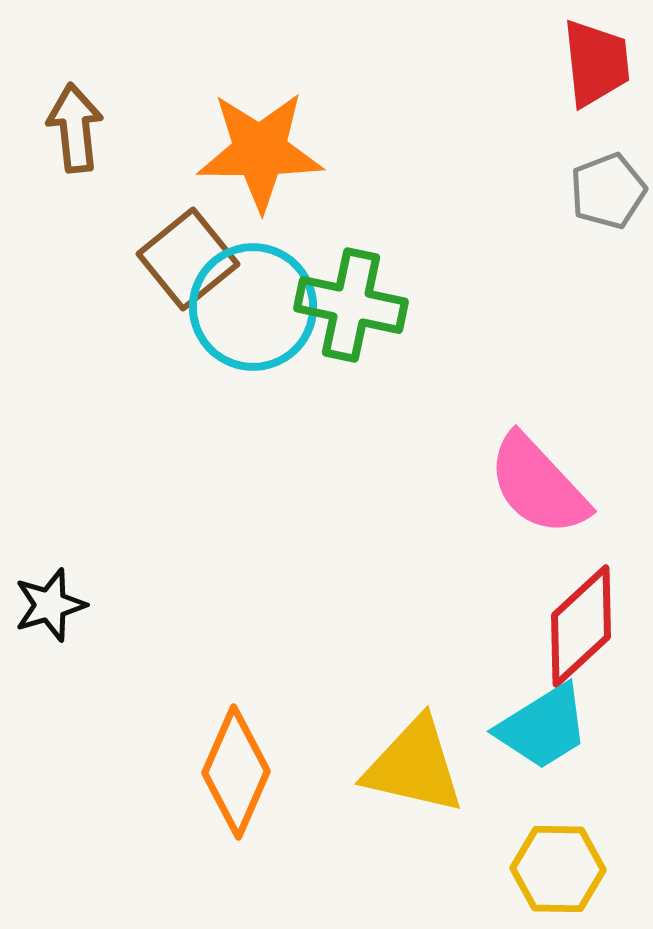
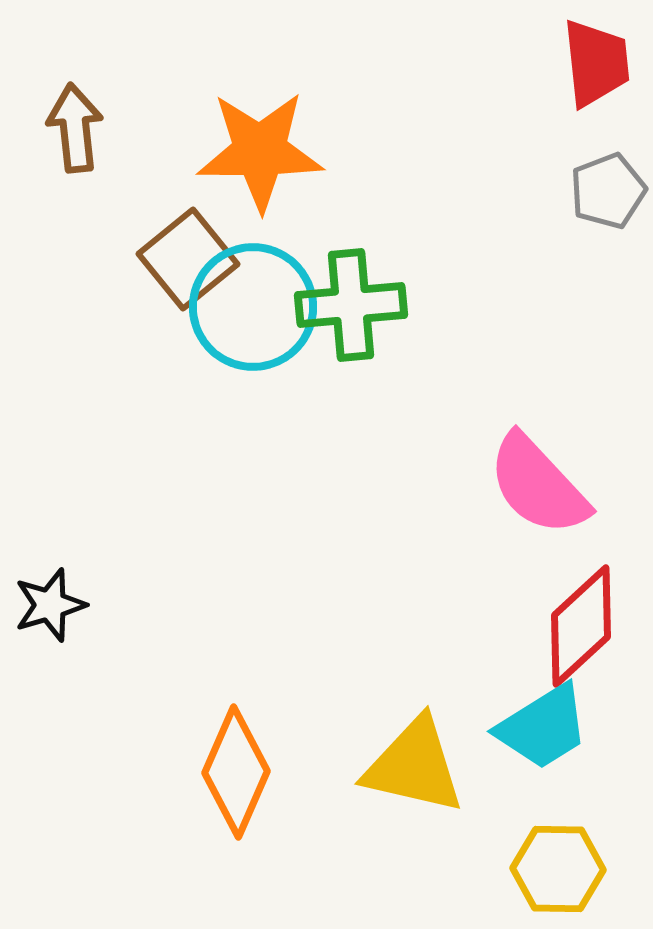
green cross: rotated 17 degrees counterclockwise
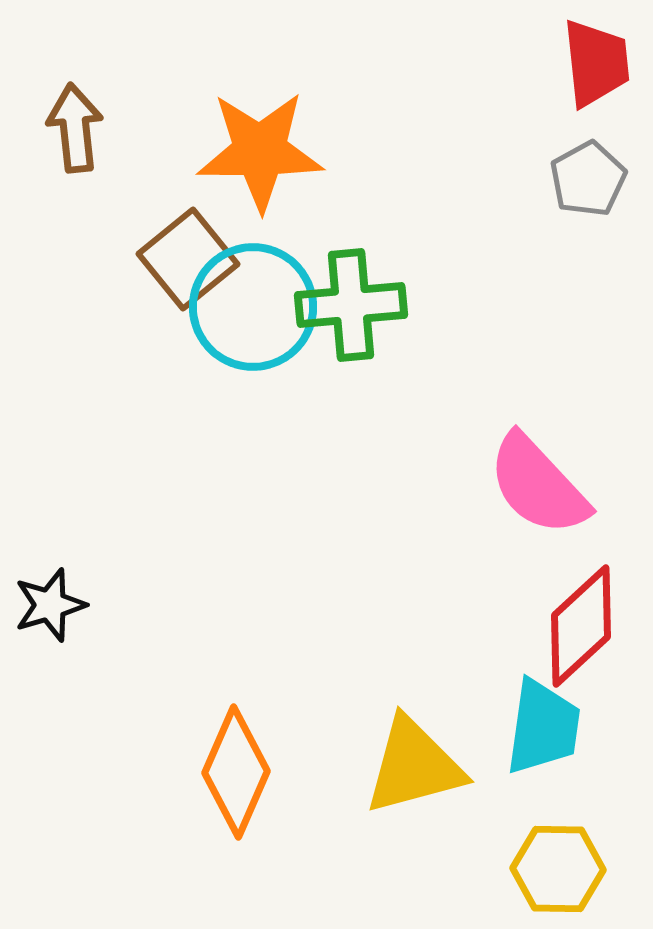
gray pentagon: moved 20 px left, 12 px up; rotated 8 degrees counterclockwise
cyan trapezoid: rotated 50 degrees counterclockwise
yellow triangle: rotated 28 degrees counterclockwise
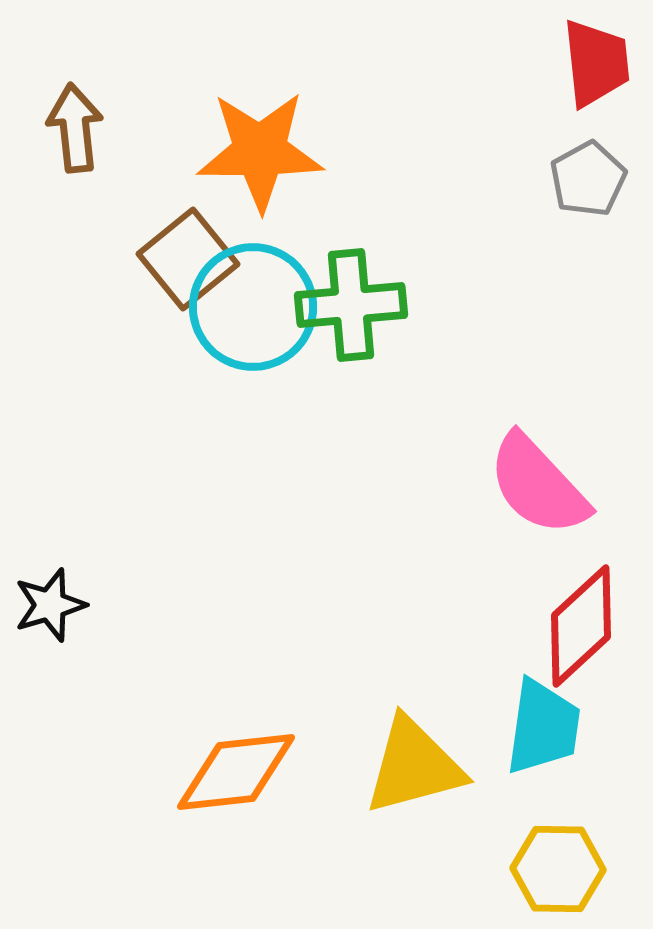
orange diamond: rotated 60 degrees clockwise
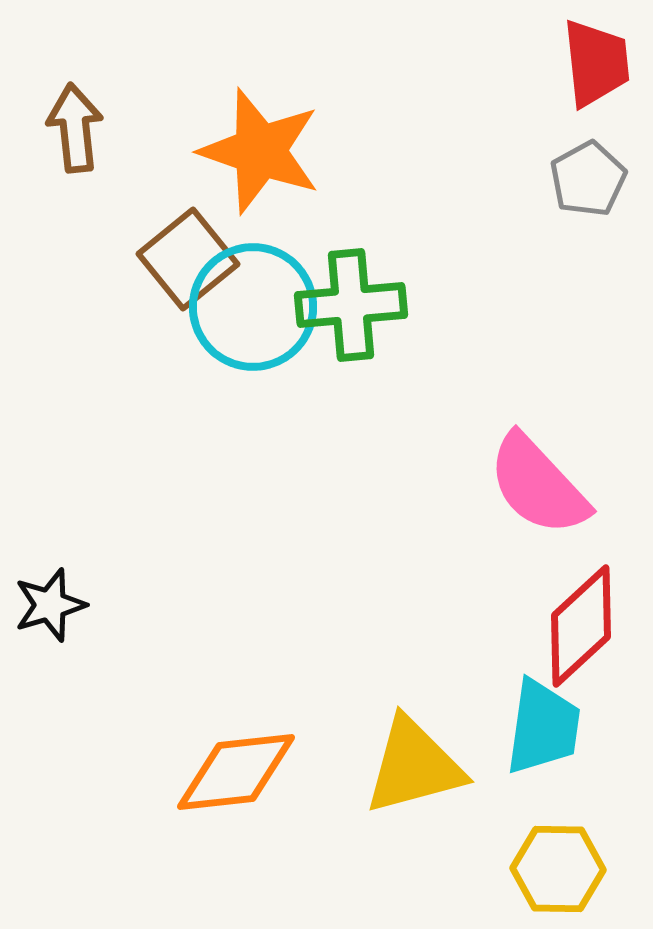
orange star: rotated 19 degrees clockwise
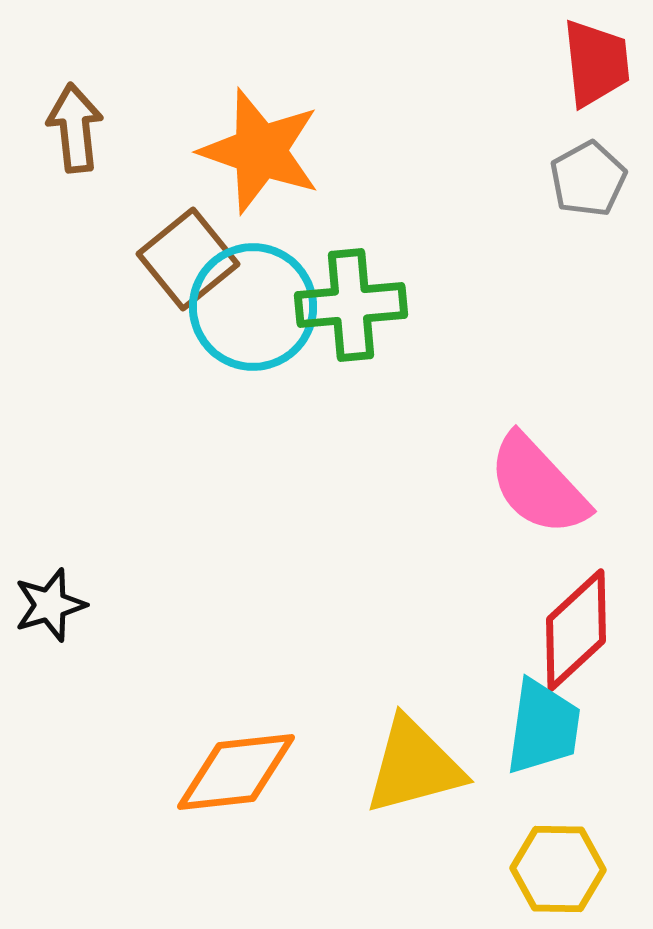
red diamond: moved 5 px left, 4 px down
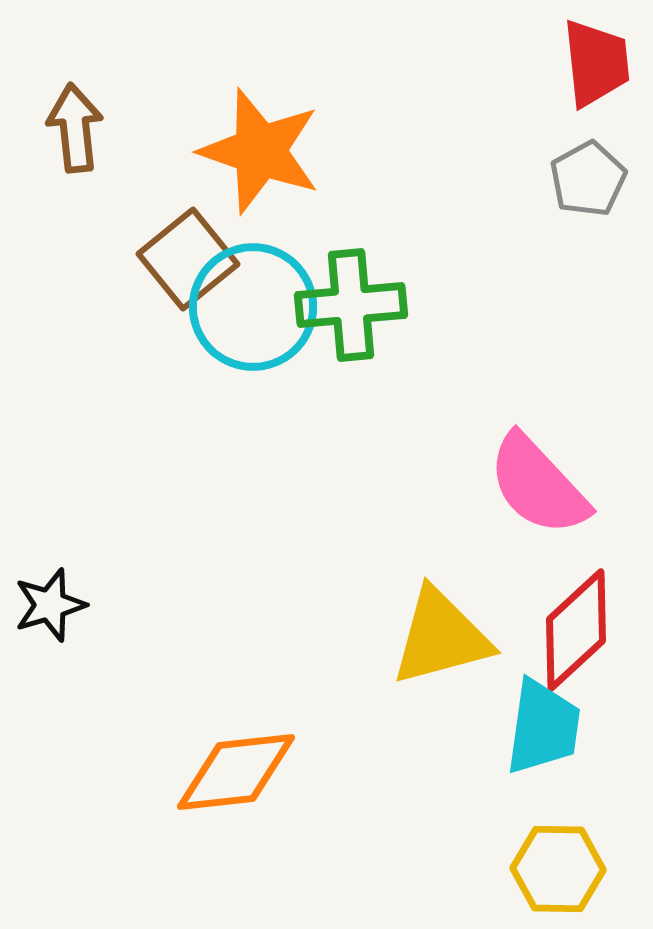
yellow triangle: moved 27 px right, 129 px up
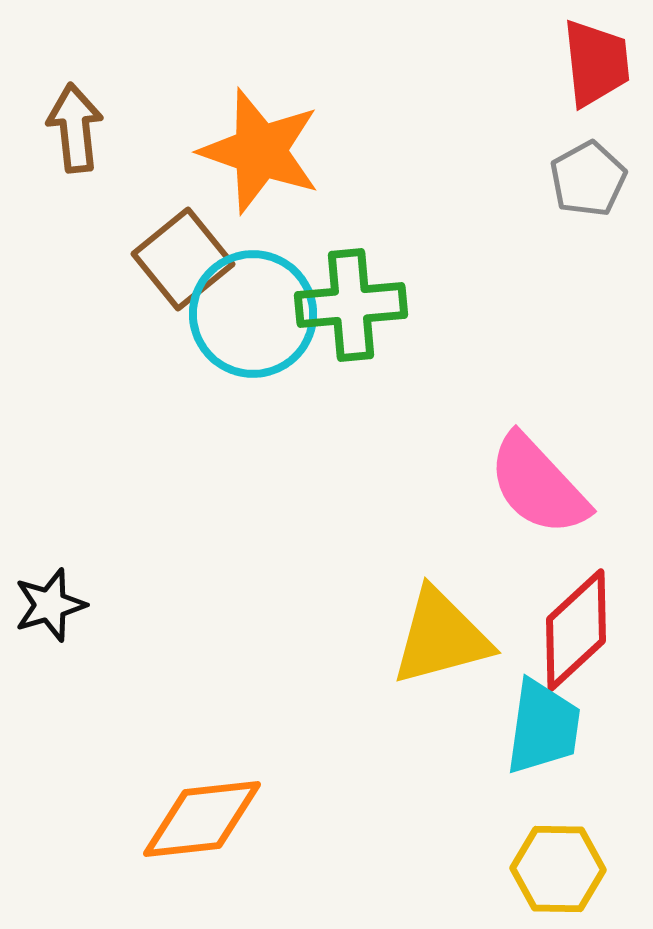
brown square: moved 5 px left
cyan circle: moved 7 px down
orange diamond: moved 34 px left, 47 px down
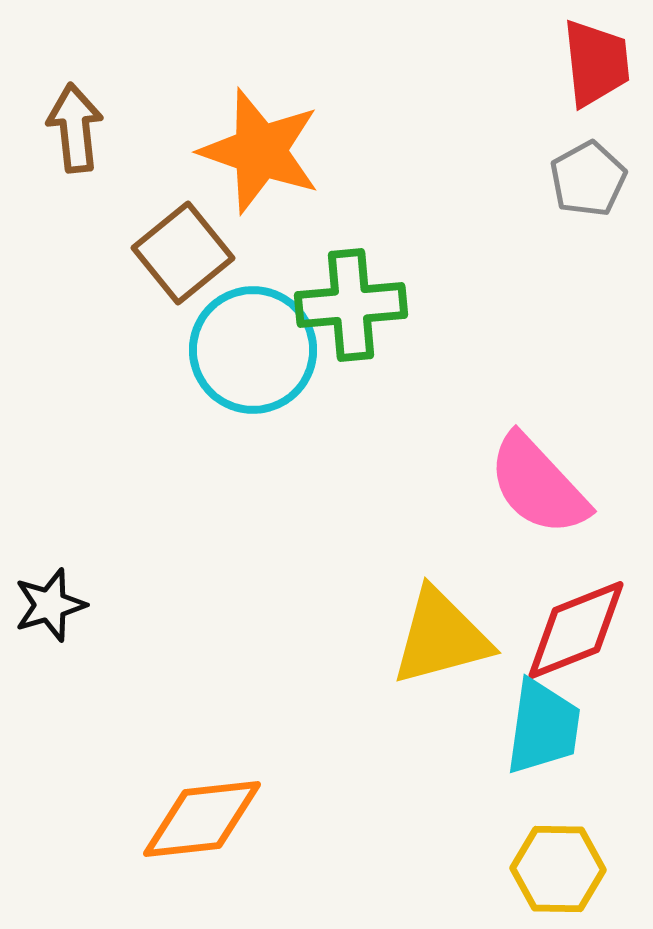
brown square: moved 6 px up
cyan circle: moved 36 px down
red diamond: rotated 21 degrees clockwise
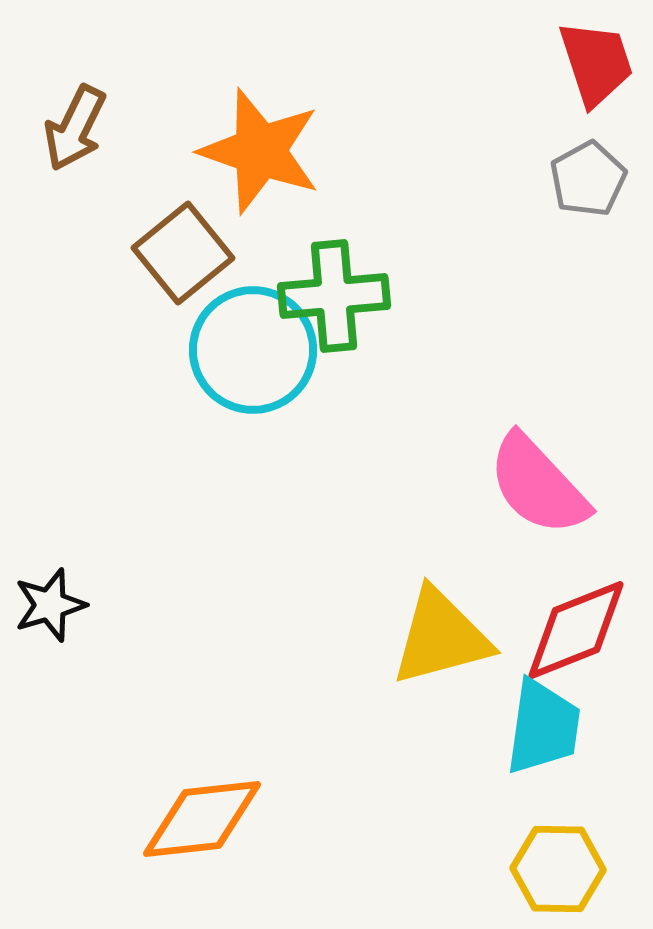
red trapezoid: rotated 12 degrees counterclockwise
brown arrow: rotated 148 degrees counterclockwise
green cross: moved 17 px left, 9 px up
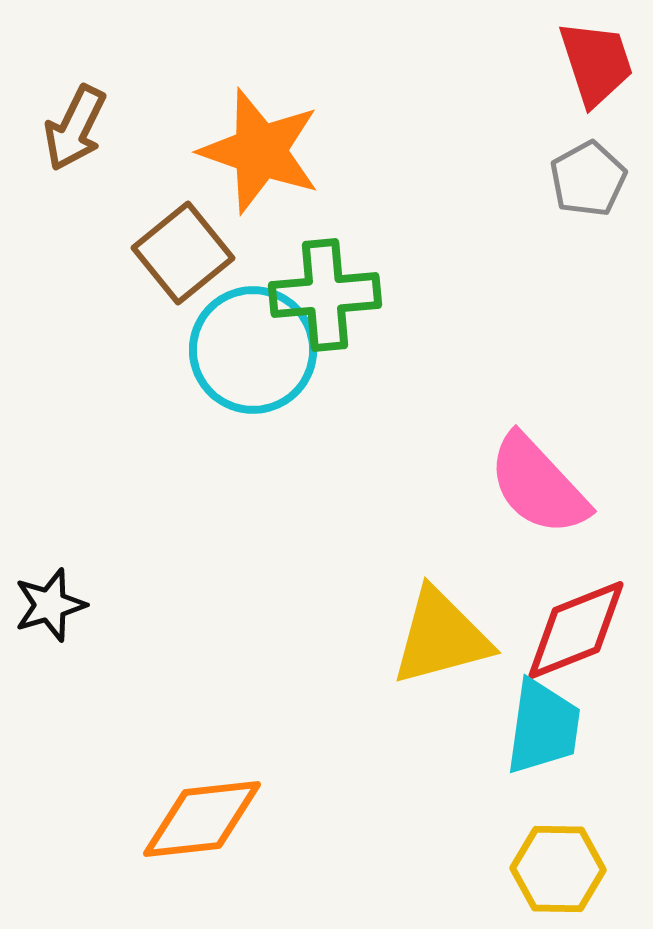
green cross: moved 9 px left, 1 px up
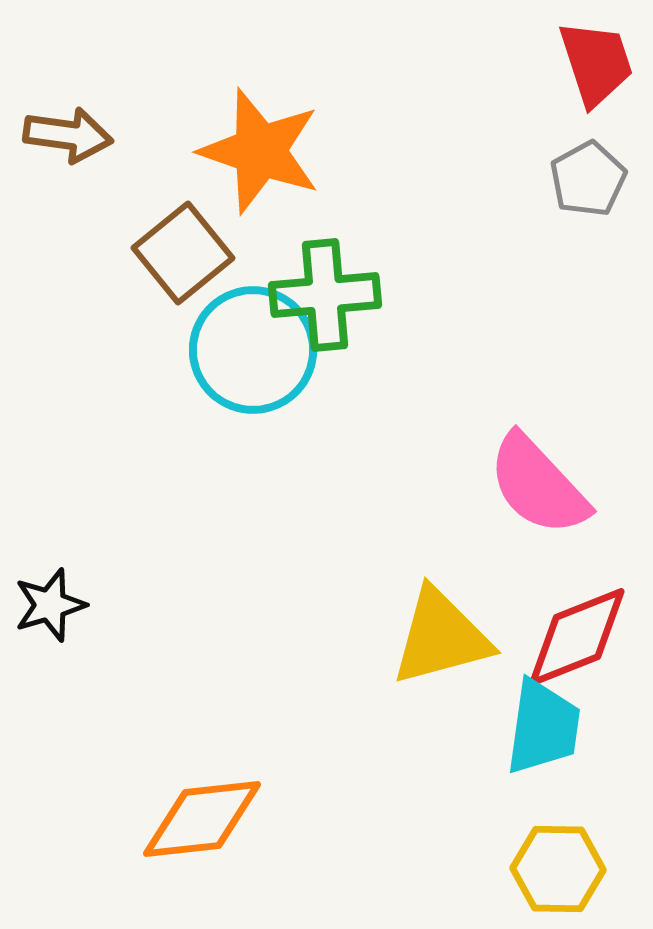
brown arrow: moved 7 px left, 7 px down; rotated 108 degrees counterclockwise
red diamond: moved 1 px right, 7 px down
